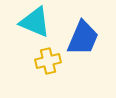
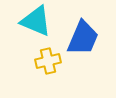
cyan triangle: moved 1 px right, 1 px up
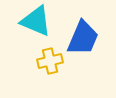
yellow cross: moved 2 px right
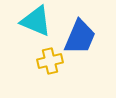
blue trapezoid: moved 3 px left, 1 px up
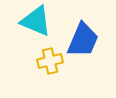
blue trapezoid: moved 3 px right, 3 px down
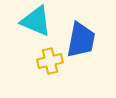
blue trapezoid: moved 2 px left; rotated 12 degrees counterclockwise
